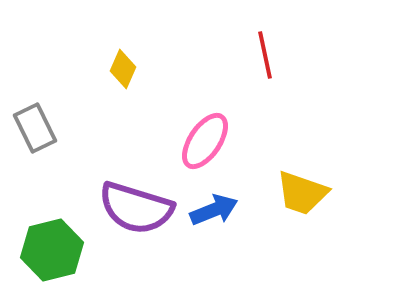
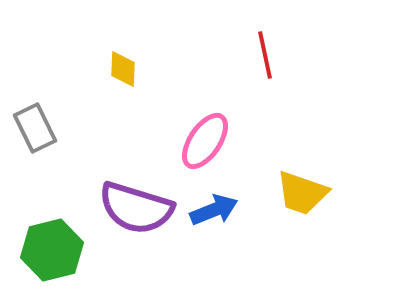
yellow diamond: rotated 21 degrees counterclockwise
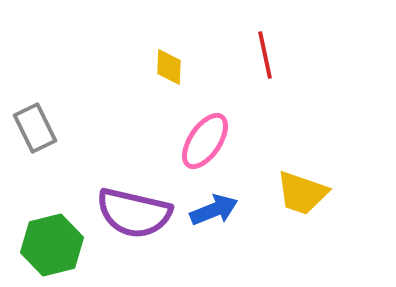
yellow diamond: moved 46 px right, 2 px up
purple semicircle: moved 2 px left, 5 px down; rotated 4 degrees counterclockwise
green hexagon: moved 5 px up
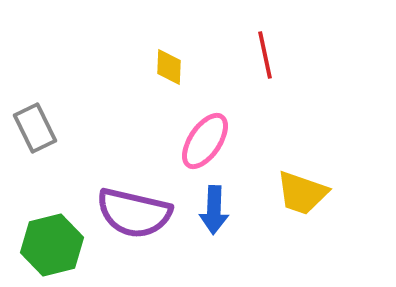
blue arrow: rotated 114 degrees clockwise
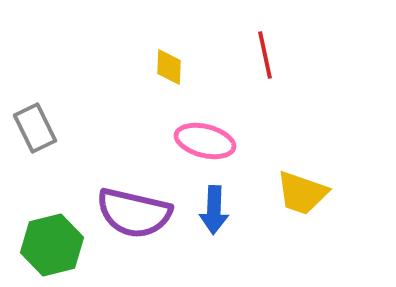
pink ellipse: rotated 70 degrees clockwise
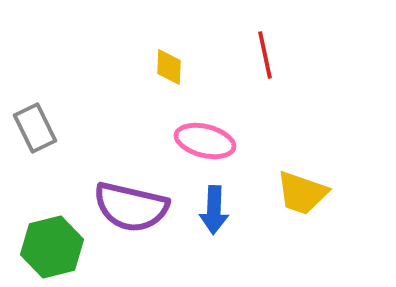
purple semicircle: moved 3 px left, 6 px up
green hexagon: moved 2 px down
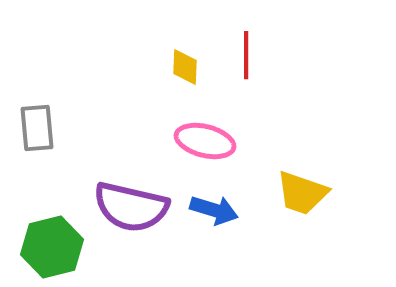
red line: moved 19 px left; rotated 12 degrees clockwise
yellow diamond: moved 16 px right
gray rectangle: moved 2 px right; rotated 21 degrees clockwise
blue arrow: rotated 75 degrees counterclockwise
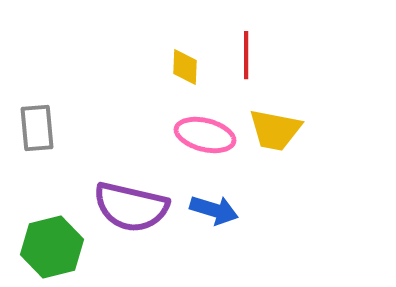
pink ellipse: moved 6 px up
yellow trapezoid: moved 27 px left, 63 px up; rotated 8 degrees counterclockwise
